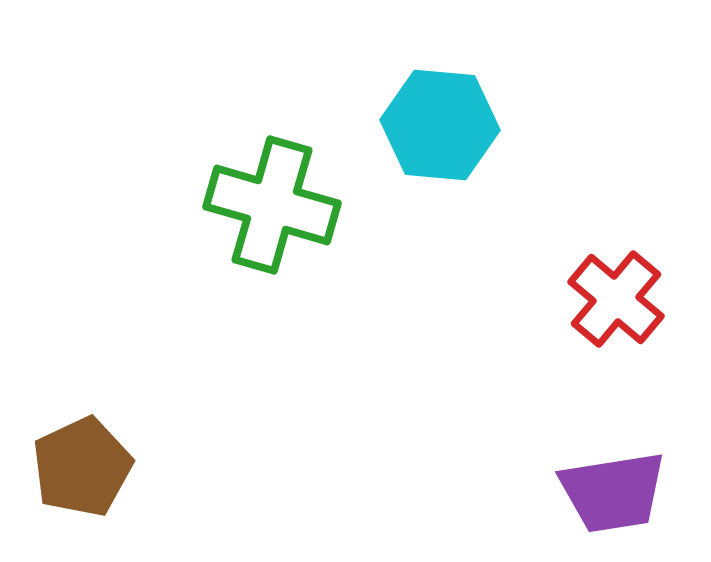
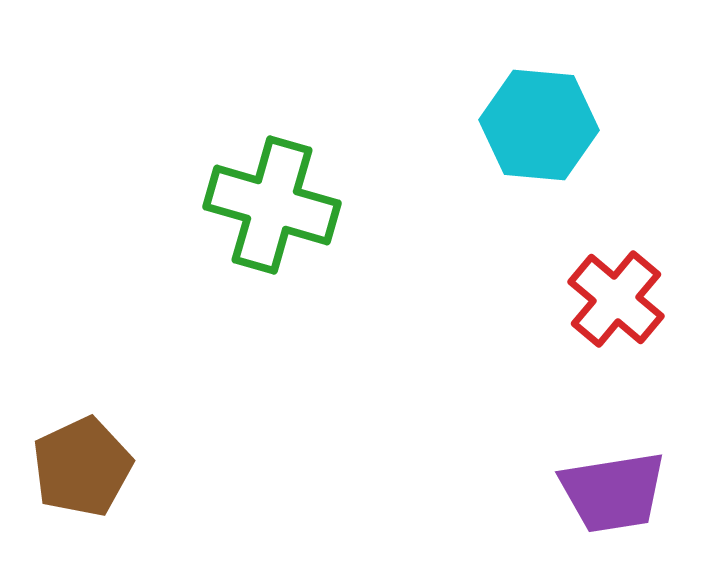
cyan hexagon: moved 99 px right
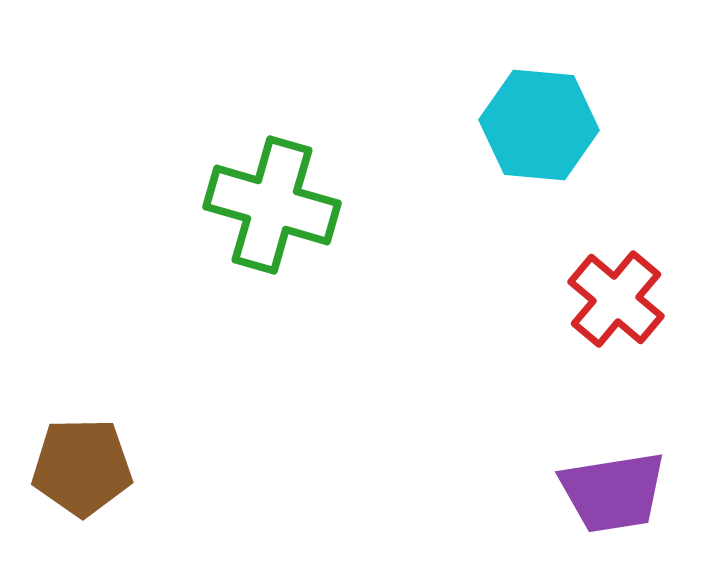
brown pentagon: rotated 24 degrees clockwise
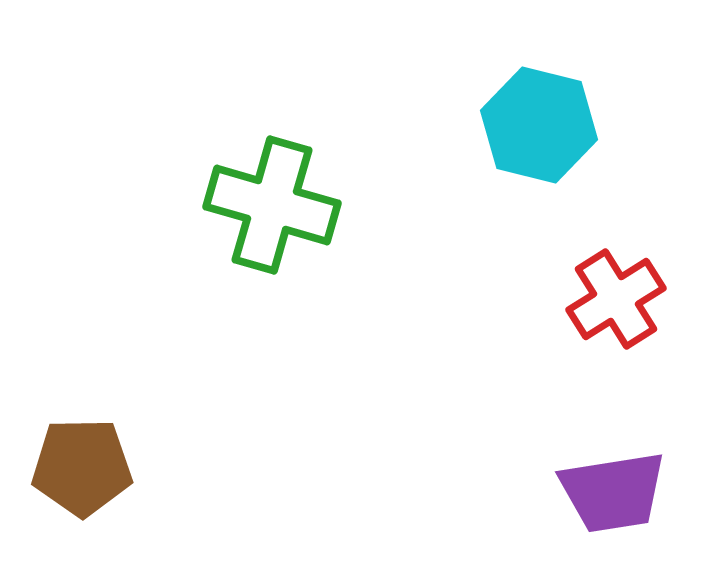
cyan hexagon: rotated 9 degrees clockwise
red cross: rotated 18 degrees clockwise
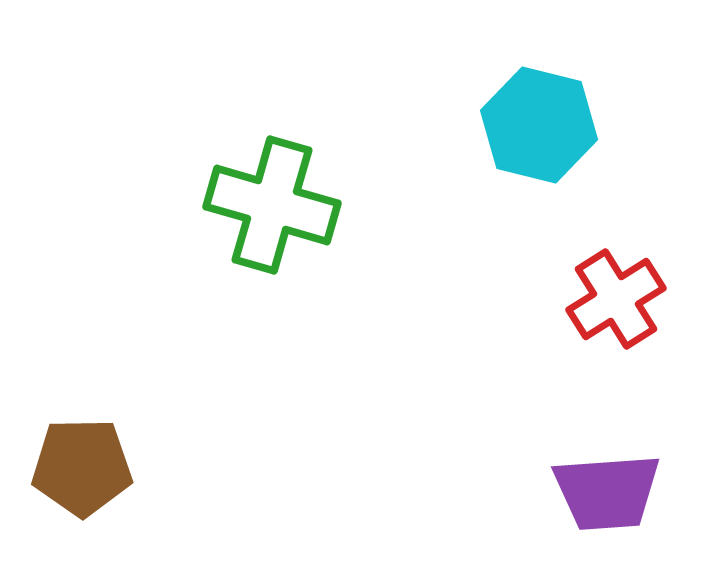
purple trapezoid: moved 6 px left; rotated 5 degrees clockwise
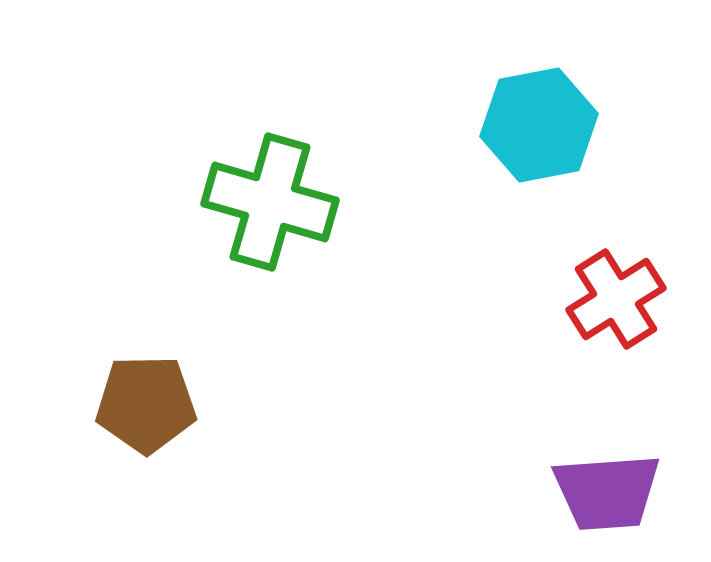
cyan hexagon: rotated 25 degrees counterclockwise
green cross: moved 2 px left, 3 px up
brown pentagon: moved 64 px right, 63 px up
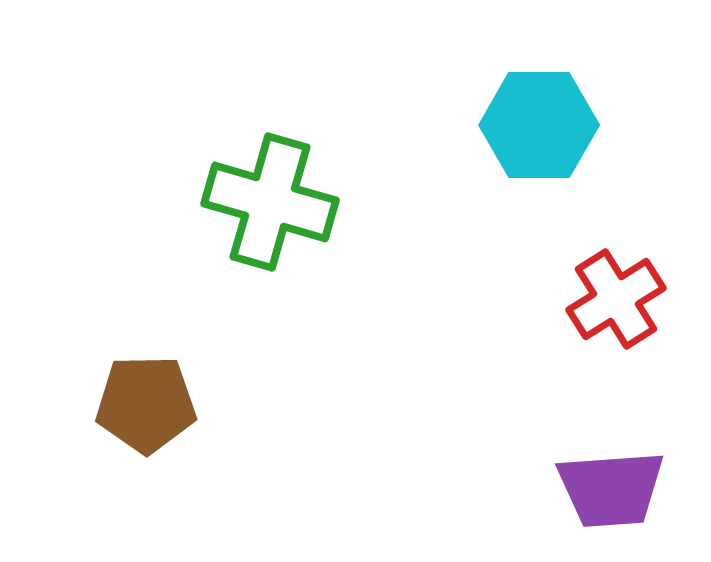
cyan hexagon: rotated 11 degrees clockwise
purple trapezoid: moved 4 px right, 3 px up
